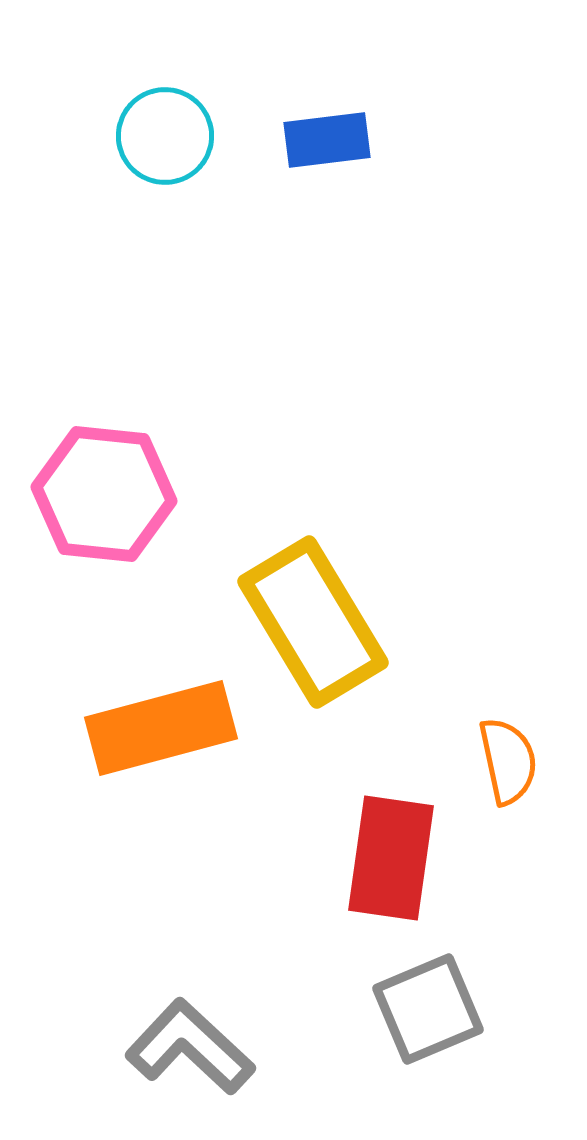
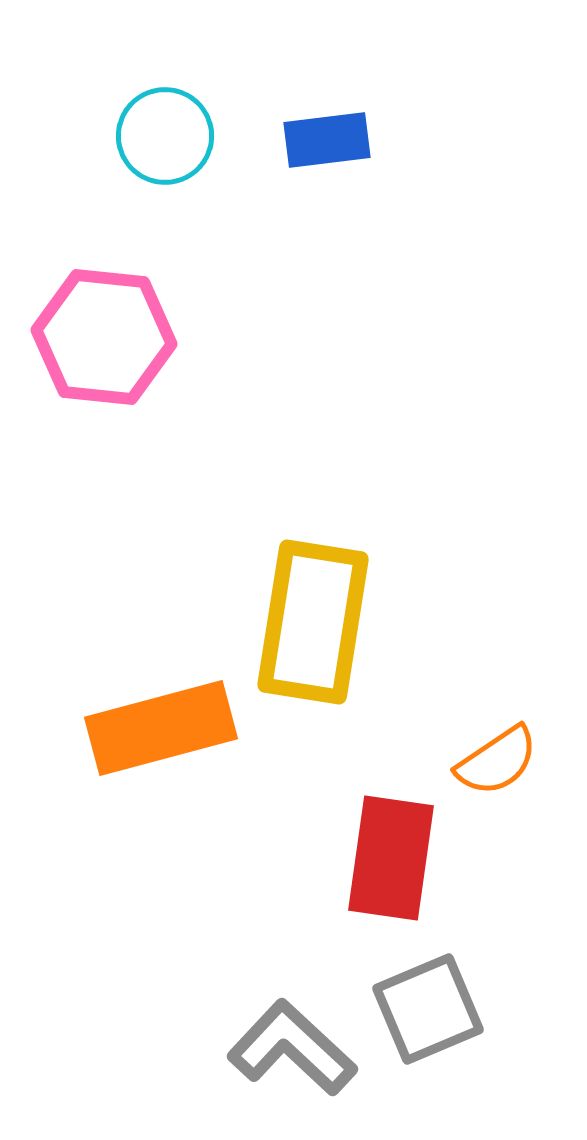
pink hexagon: moved 157 px up
yellow rectangle: rotated 40 degrees clockwise
orange semicircle: moved 11 px left; rotated 68 degrees clockwise
gray L-shape: moved 102 px right, 1 px down
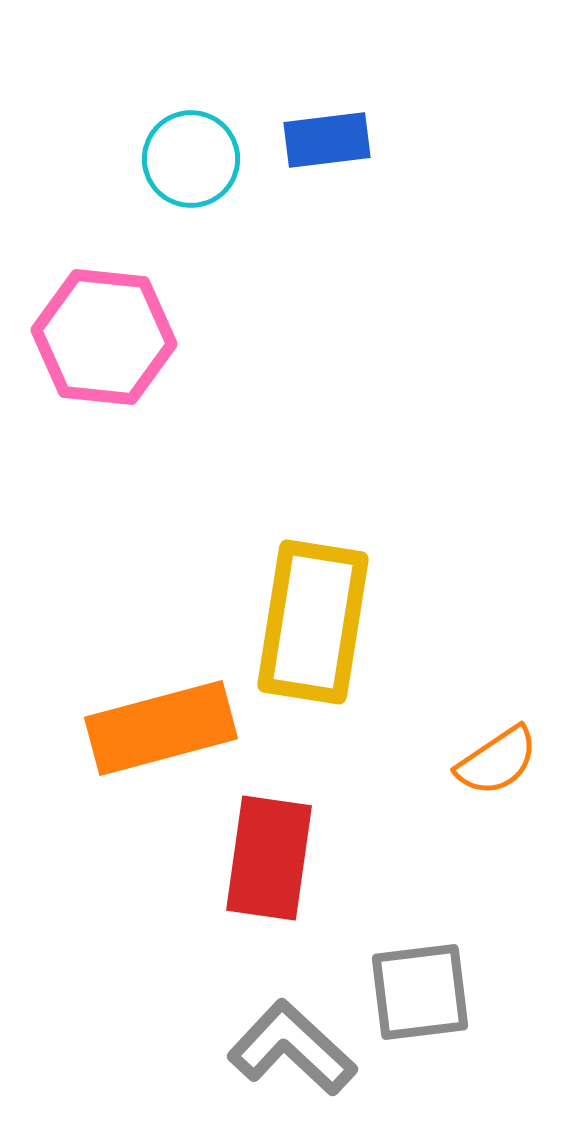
cyan circle: moved 26 px right, 23 px down
red rectangle: moved 122 px left
gray square: moved 8 px left, 17 px up; rotated 16 degrees clockwise
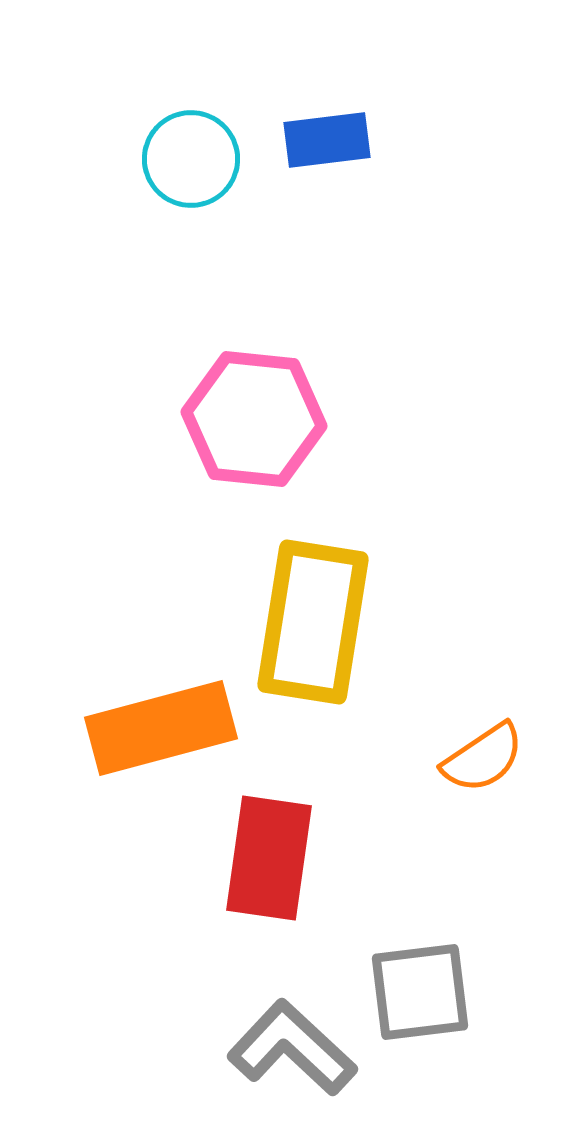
pink hexagon: moved 150 px right, 82 px down
orange semicircle: moved 14 px left, 3 px up
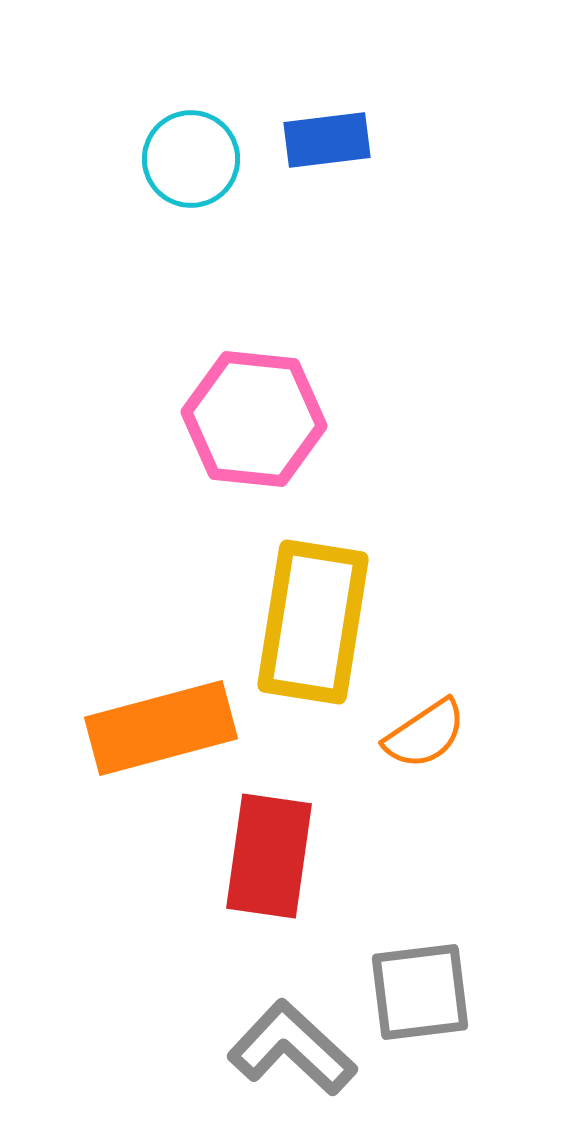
orange semicircle: moved 58 px left, 24 px up
red rectangle: moved 2 px up
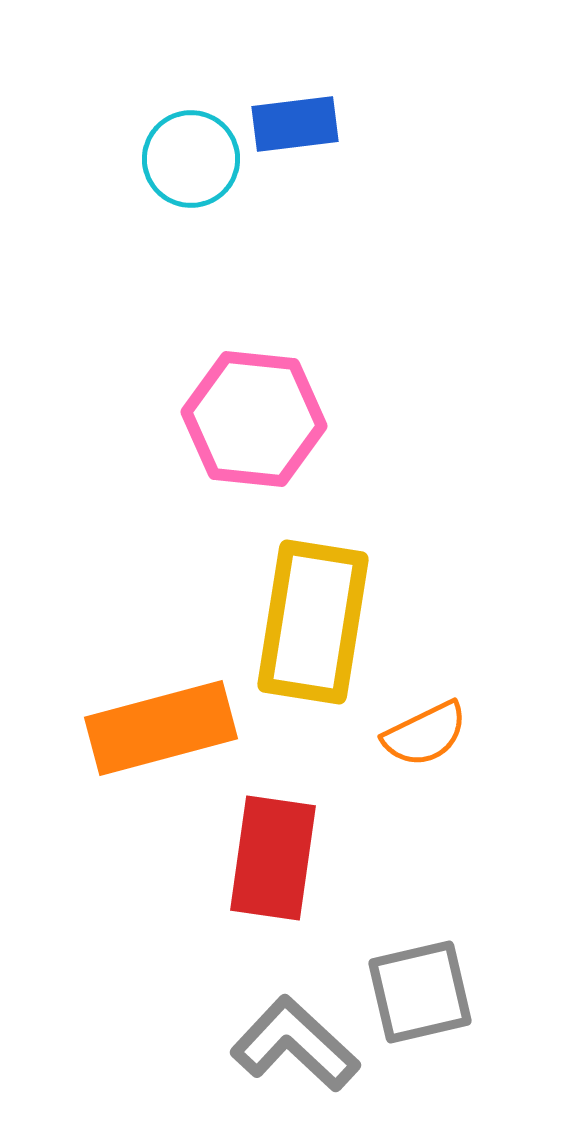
blue rectangle: moved 32 px left, 16 px up
orange semicircle: rotated 8 degrees clockwise
red rectangle: moved 4 px right, 2 px down
gray square: rotated 6 degrees counterclockwise
gray L-shape: moved 3 px right, 4 px up
